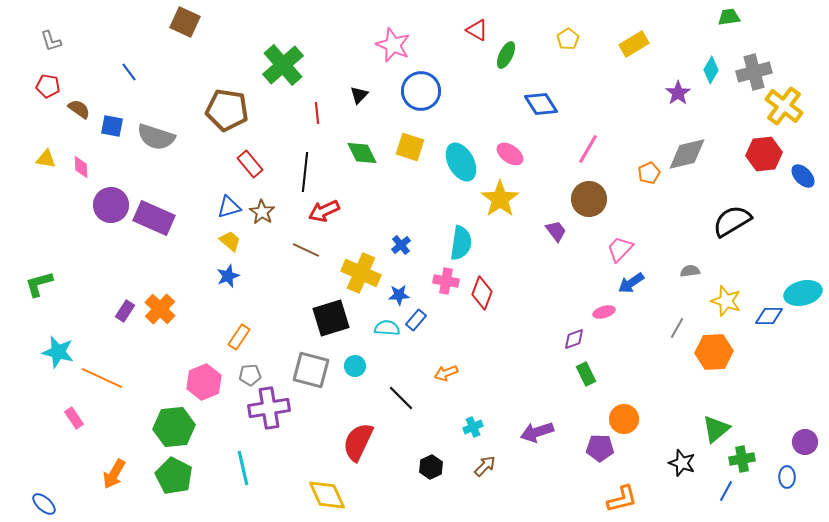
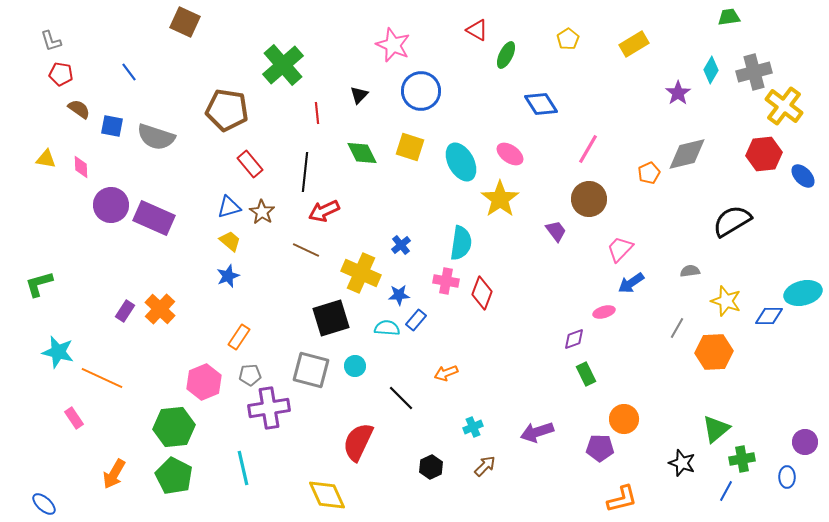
red pentagon at (48, 86): moved 13 px right, 12 px up
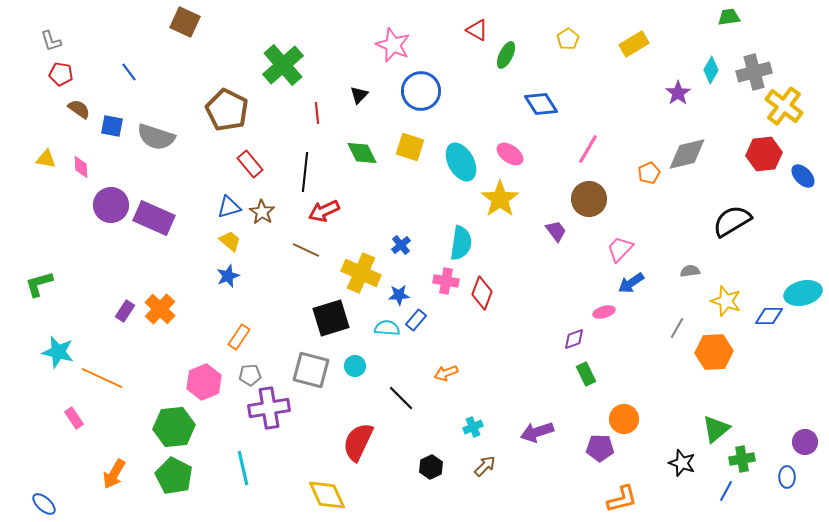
brown pentagon at (227, 110): rotated 18 degrees clockwise
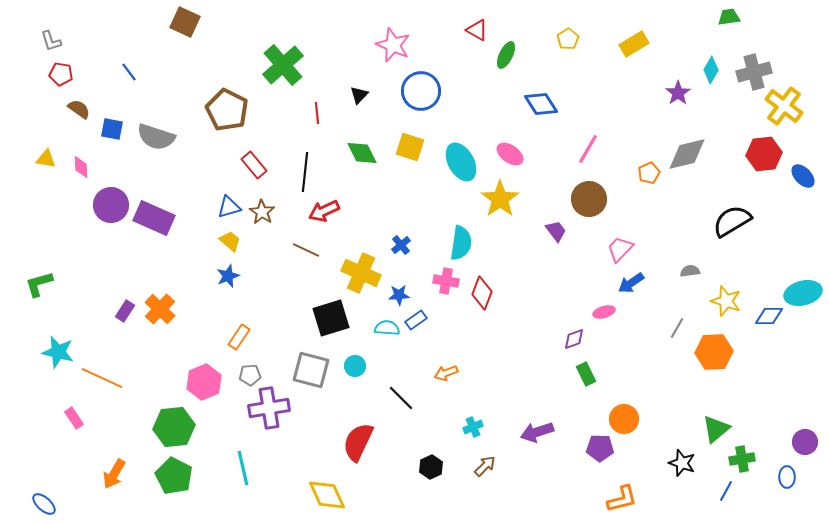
blue square at (112, 126): moved 3 px down
red rectangle at (250, 164): moved 4 px right, 1 px down
blue rectangle at (416, 320): rotated 15 degrees clockwise
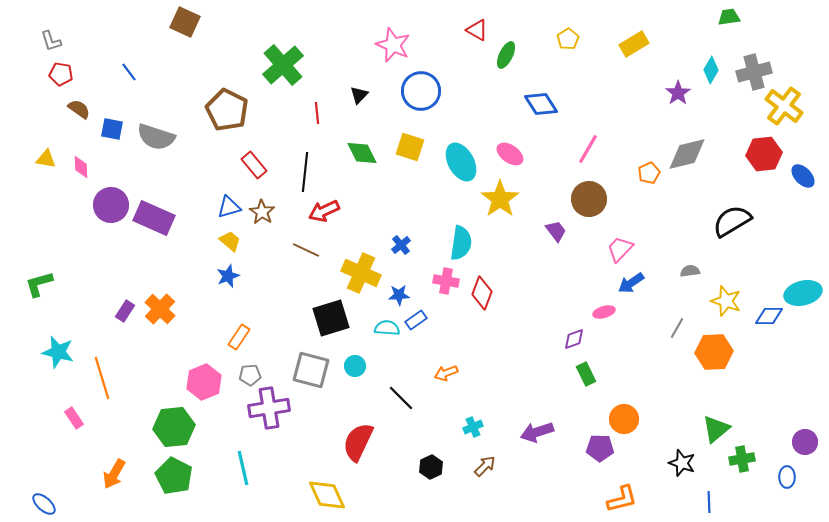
orange line at (102, 378): rotated 48 degrees clockwise
blue line at (726, 491): moved 17 px left, 11 px down; rotated 30 degrees counterclockwise
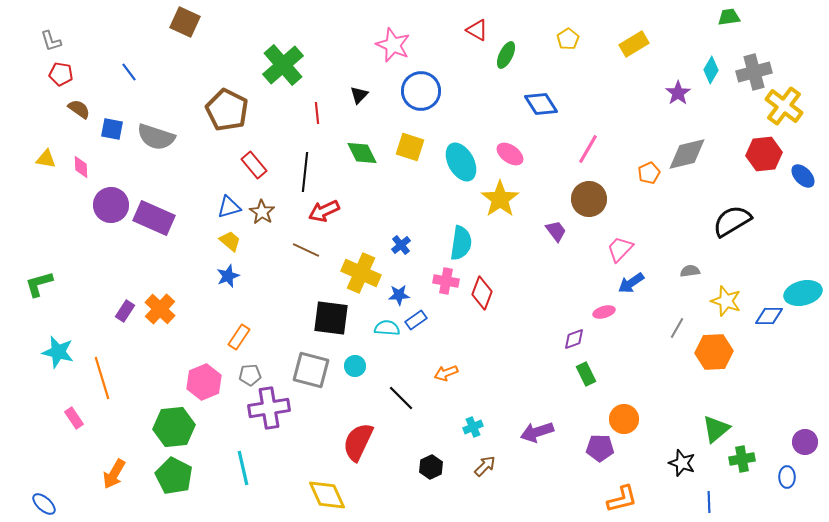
black square at (331, 318): rotated 24 degrees clockwise
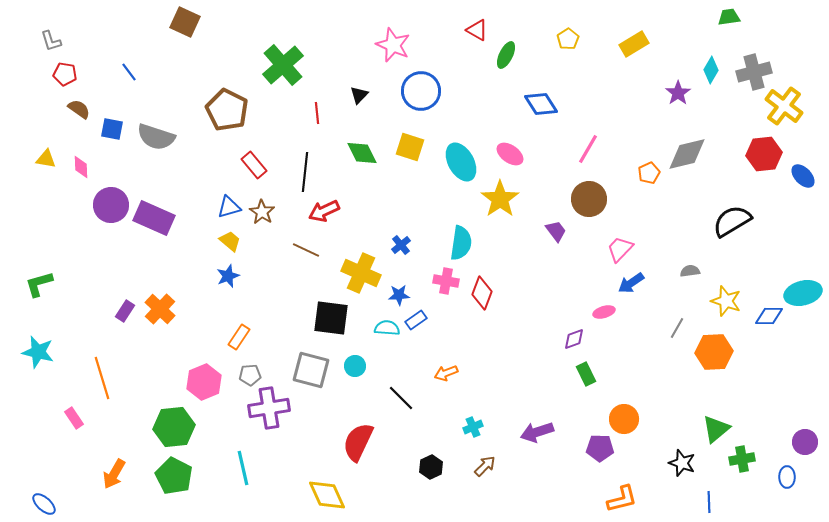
red pentagon at (61, 74): moved 4 px right
cyan star at (58, 352): moved 20 px left
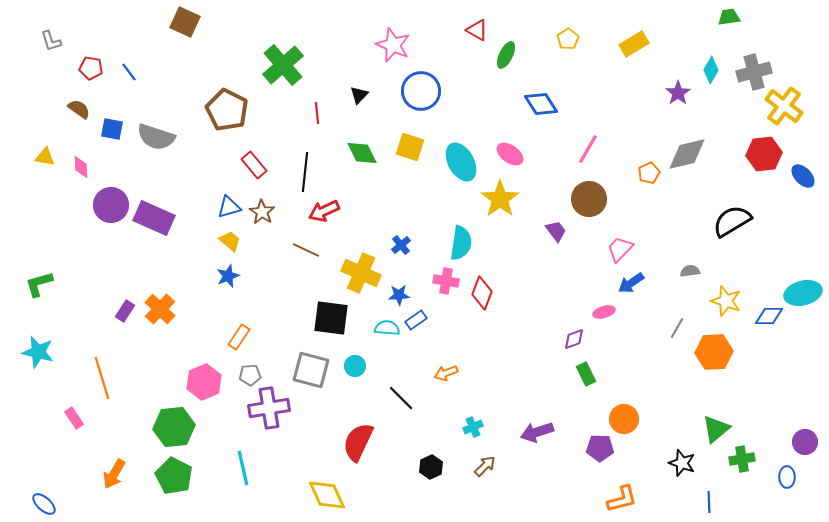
red pentagon at (65, 74): moved 26 px right, 6 px up
yellow triangle at (46, 159): moved 1 px left, 2 px up
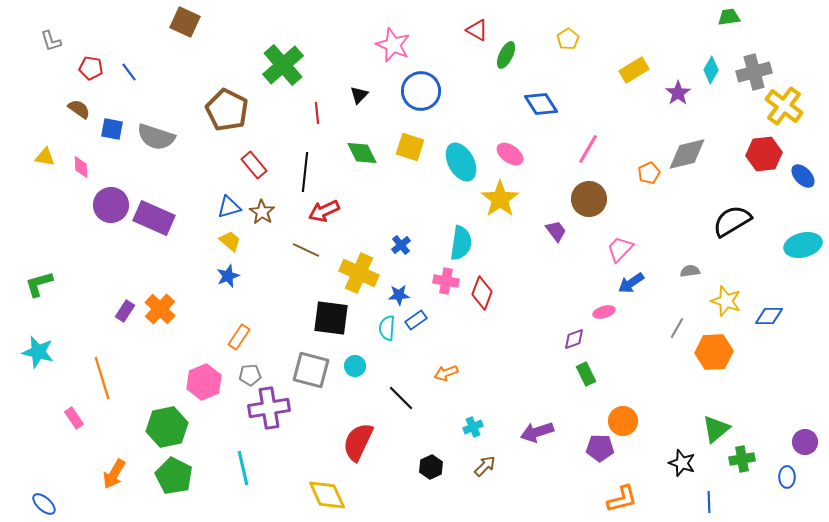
yellow rectangle at (634, 44): moved 26 px down
yellow cross at (361, 273): moved 2 px left
cyan ellipse at (803, 293): moved 48 px up
cyan semicircle at (387, 328): rotated 90 degrees counterclockwise
orange circle at (624, 419): moved 1 px left, 2 px down
green hexagon at (174, 427): moved 7 px left; rotated 6 degrees counterclockwise
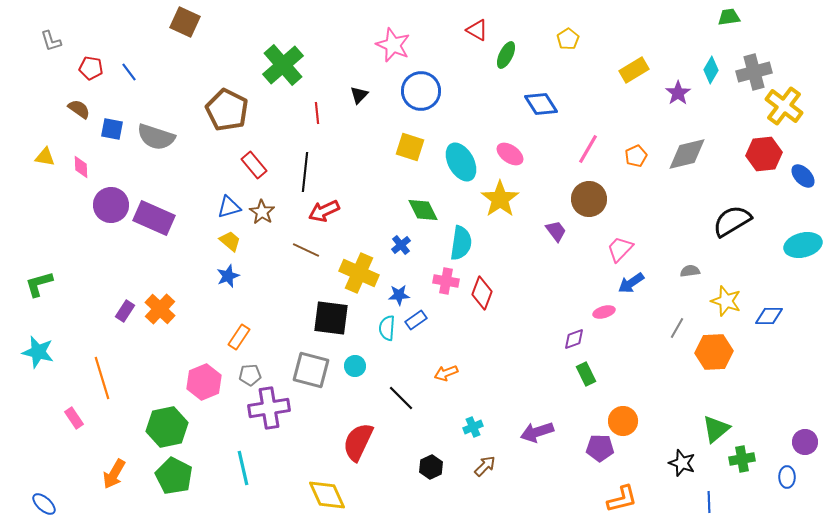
green diamond at (362, 153): moved 61 px right, 57 px down
orange pentagon at (649, 173): moved 13 px left, 17 px up
